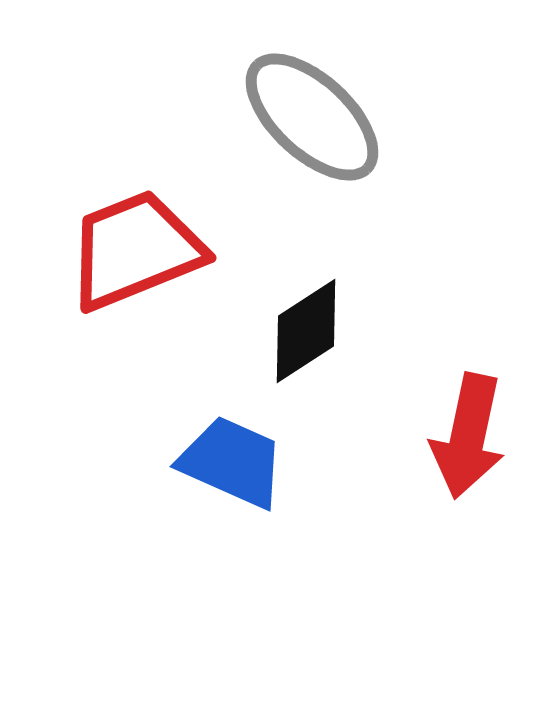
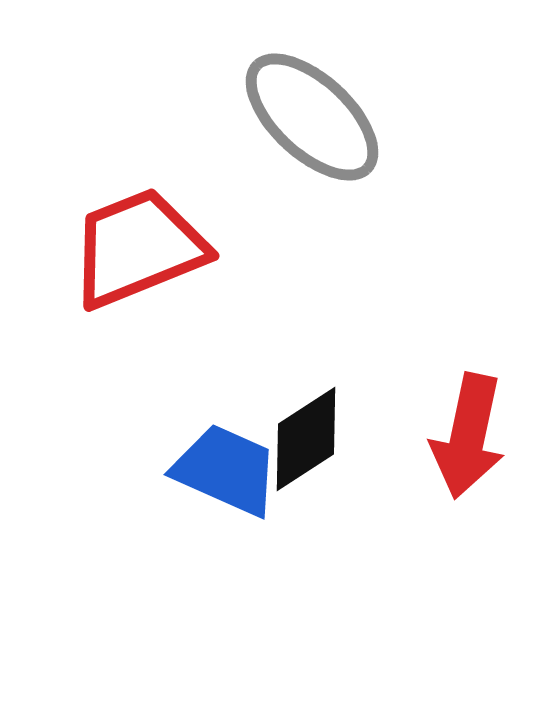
red trapezoid: moved 3 px right, 2 px up
black diamond: moved 108 px down
blue trapezoid: moved 6 px left, 8 px down
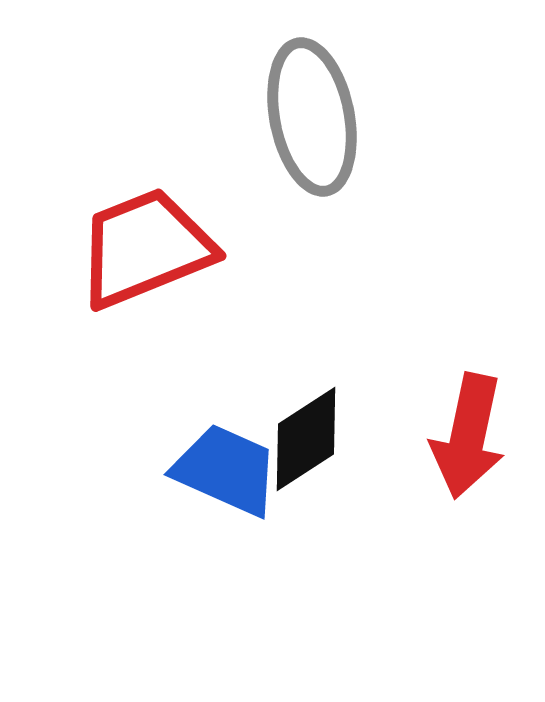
gray ellipse: rotated 36 degrees clockwise
red trapezoid: moved 7 px right
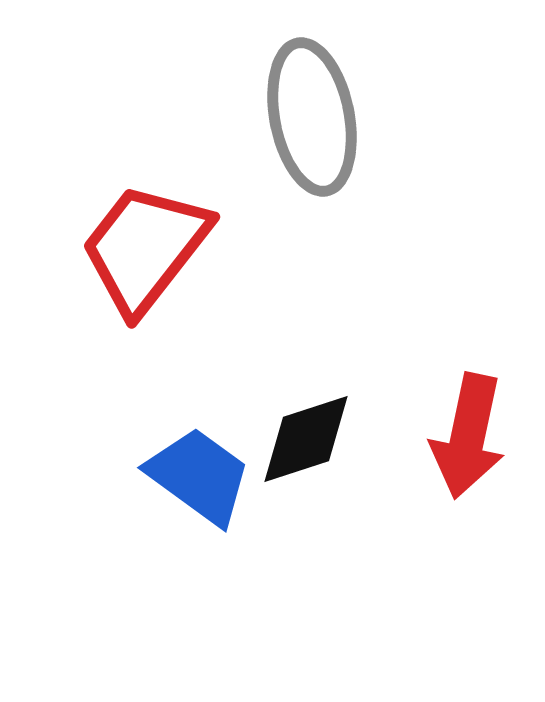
red trapezoid: rotated 30 degrees counterclockwise
black diamond: rotated 15 degrees clockwise
blue trapezoid: moved 27 px left, 6 px down; rotated 12 degrees clockwise
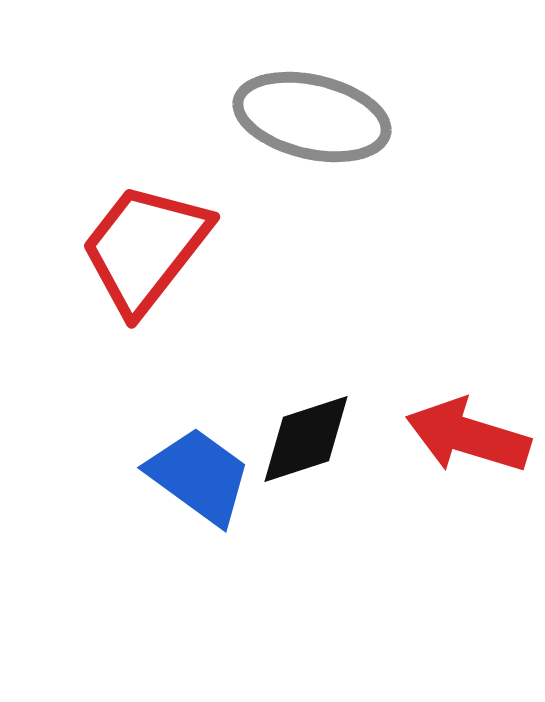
gray ellipse: rotated 66 degrees counterclockwise
red arrow: rotated 95 degrees clockwise
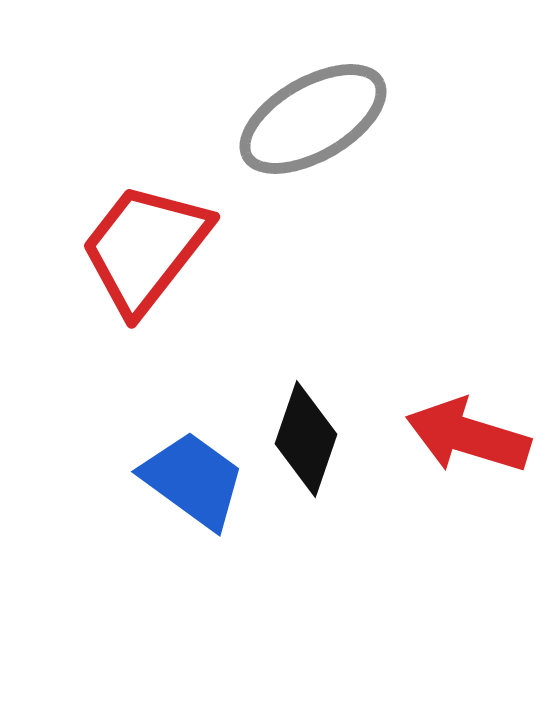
gray ellipse: moved 1 px right, 2 px down; rotated 43 degrees counterclockwise
black diamond: rotated 53 degrees counterclockwise
blue trapezoid: moved 6 px left, 4 px down
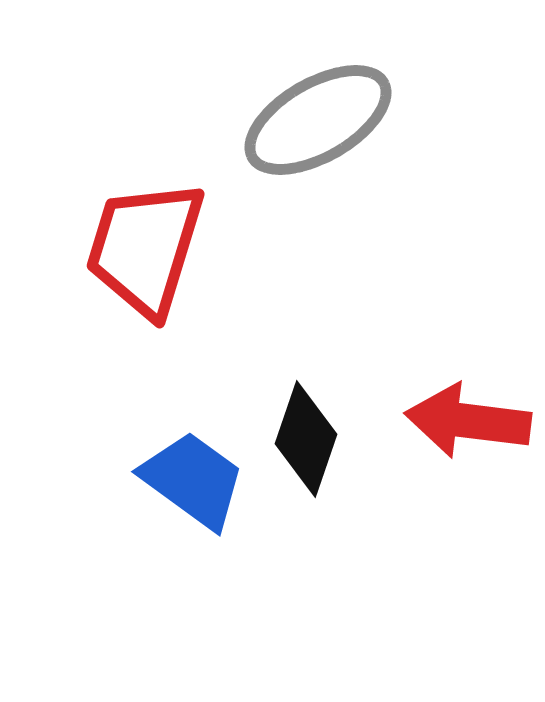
gray ellipse: moved 5 px right, 1 px down
red trapezoid: rotated 21 degrees counterclockwise
red arrow: moved 15 px up; rotated 10 degrees counterclockwise
